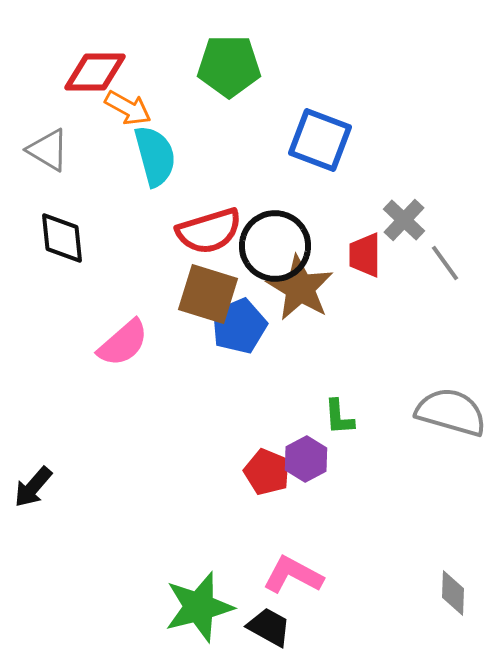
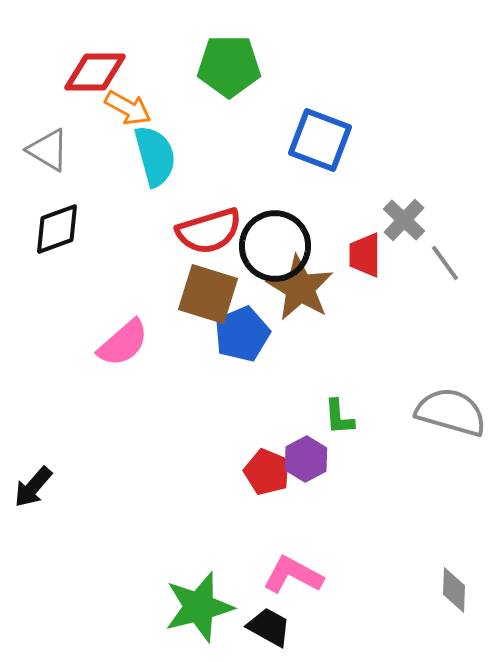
black diamond: moved 5 px left, 9 px up; rotated 76 degrees clockwise
blue pentagon: moved 3 px right, 8 px down
gray diamond: moved 1 px right, 3 px up
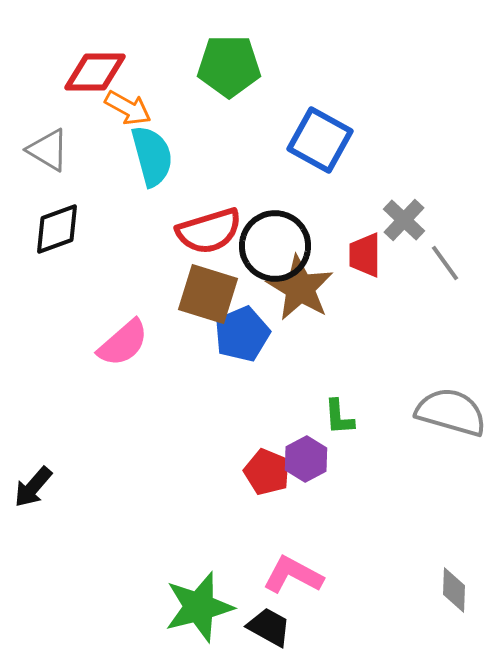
blue square: rotated 8 degrees clockwise
cyan semicircle: moved 3 px left
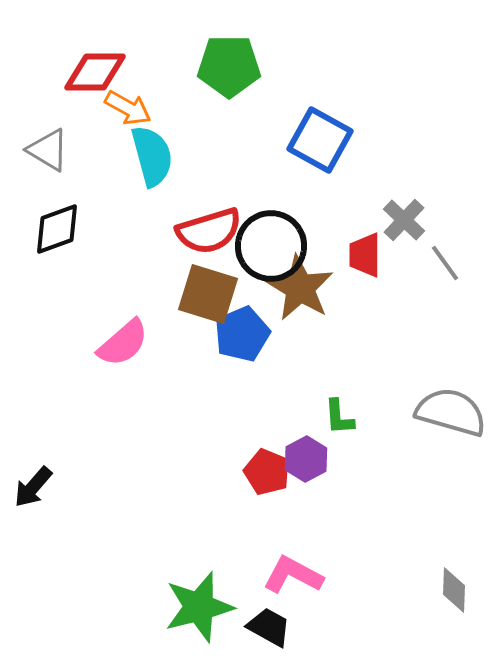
black circle: moved 4 px left
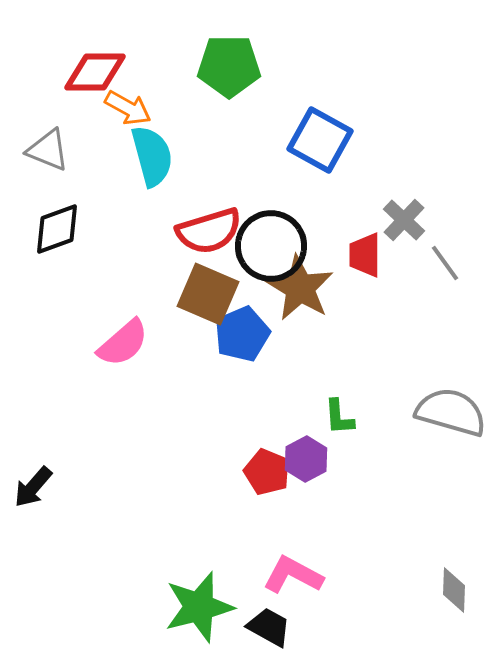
gray triangle: rotated 9 degrees counterclockwise
brown square: rotated 6 degrees clockwise
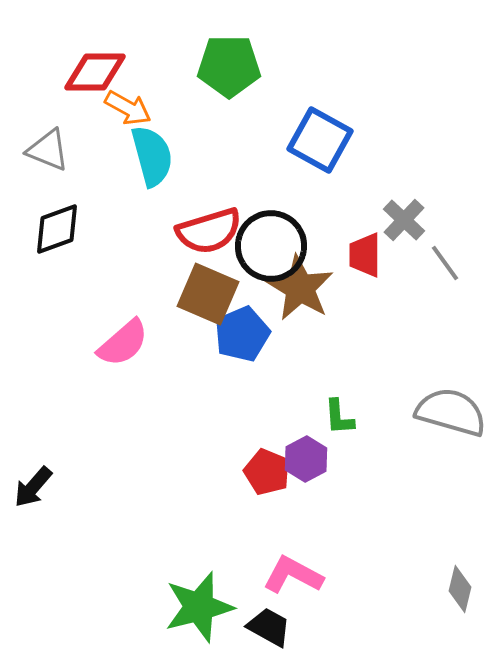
gray diamond: moved 6 px right, 1 px up; rotated 12 degrees clockwise
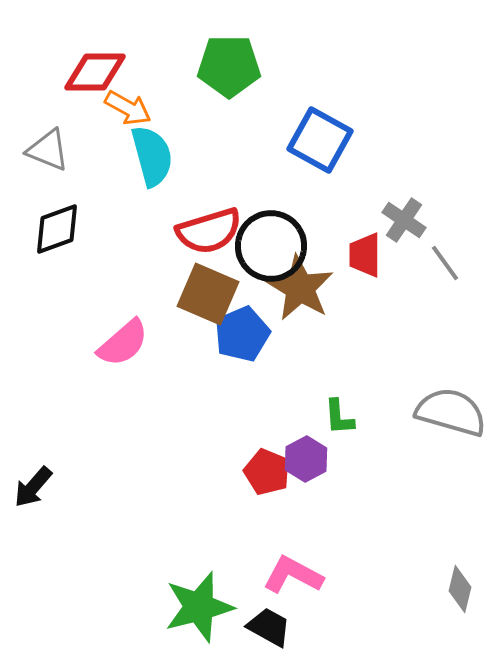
gray cross: rotated 9 degrees counterclockwise
